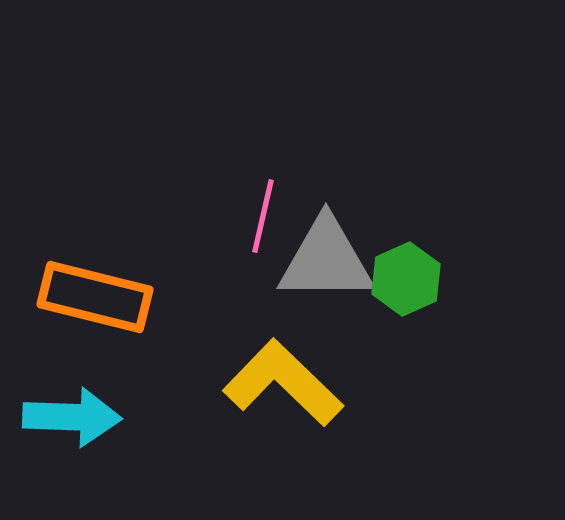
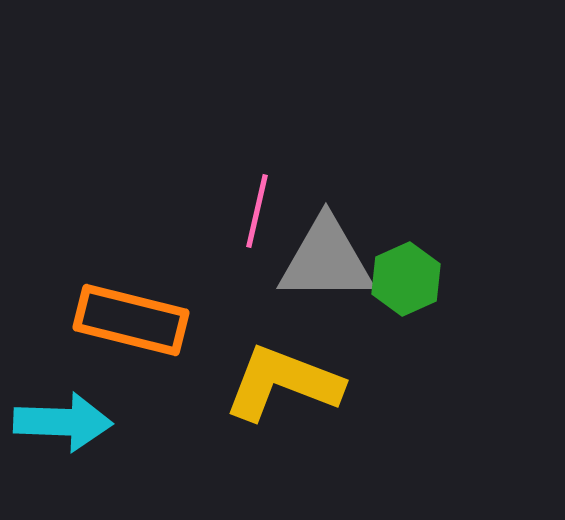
pink line: moved 6 px left, 5 px up
orange rectangle: moved 36 px right, 23 px down
yellow L-shape: rotated 23 degrees counterclockwise
cyan arrow: moved 9 px left, 5 px down
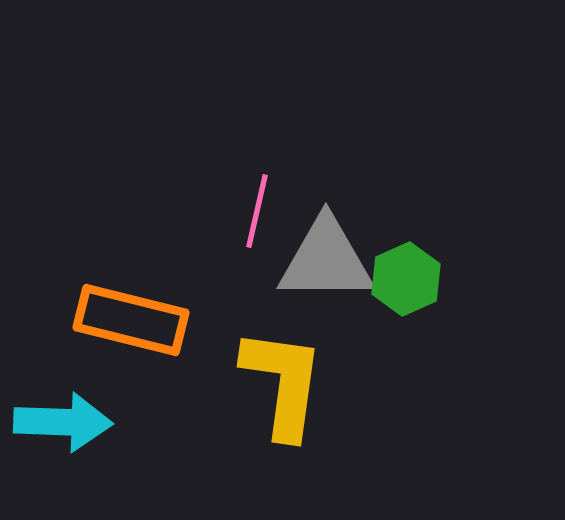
yellow L-shape: rotated 77 degrees clockwise
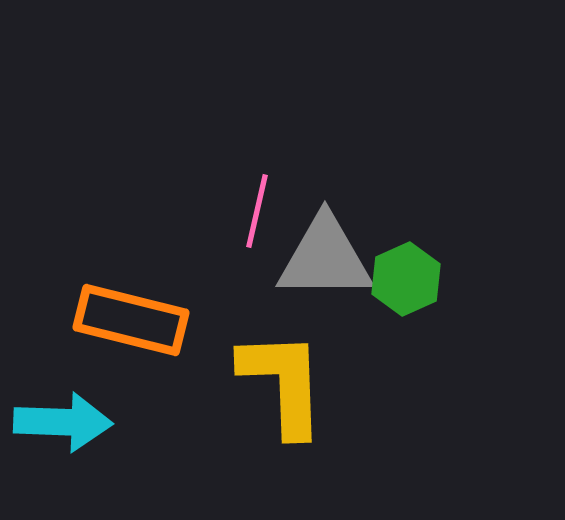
gray triangle: moved 1 px left, 2 px up
yellow L-shape: rotated 10 degrees counterclockwise
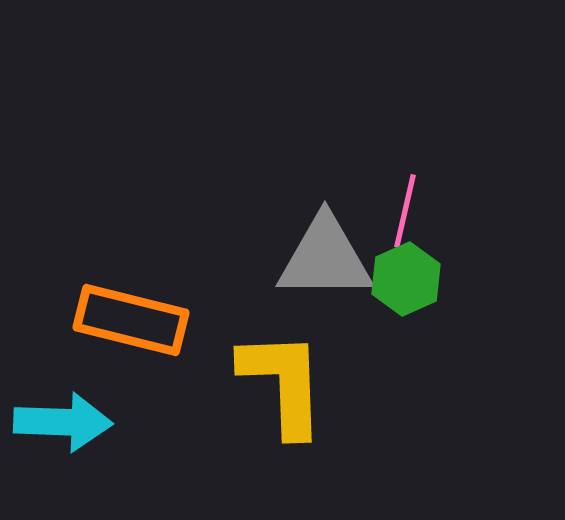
pink line: moved 148 px right
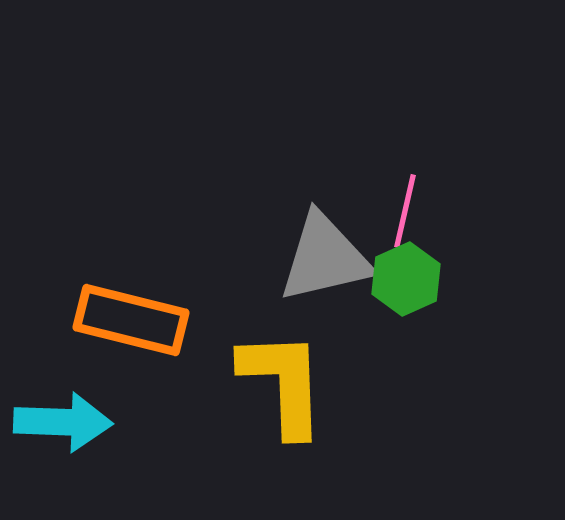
gray triangle: rotated 13 degrees counterclockwise
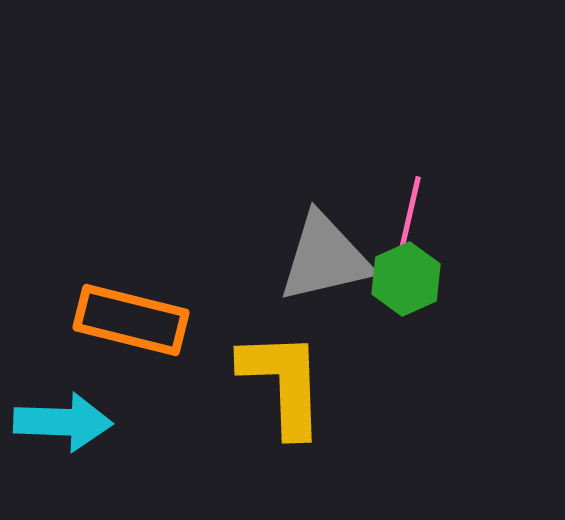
pink line: moved 5 px right, 2 px down
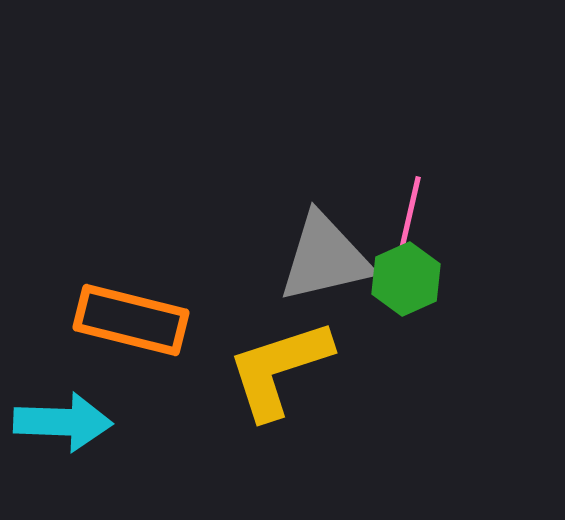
yellow L-shape: moved 4 px left, 14 px up; rotated 106 degrees counterclockwise
